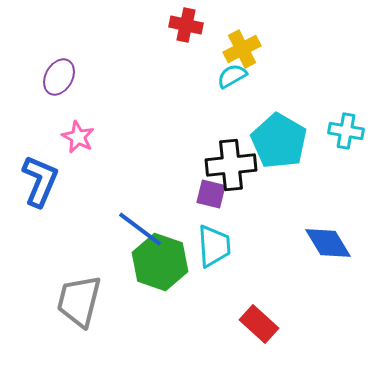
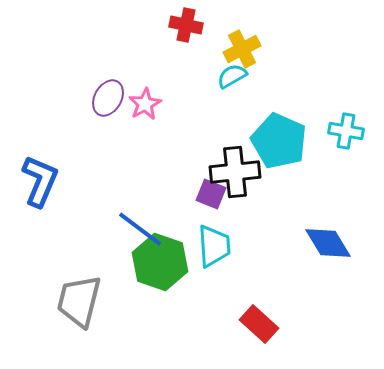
purple ellipse: moved 49 px right, 21 px down
pink star: moved 67 px right, 33 px up; rotated 16 degrees clockwise
cyan pentagon: rotated 6 degrees counterclockwise
black cross: moved 4 px right, 7 px down
purple square: rotated 8 degrees clockwise
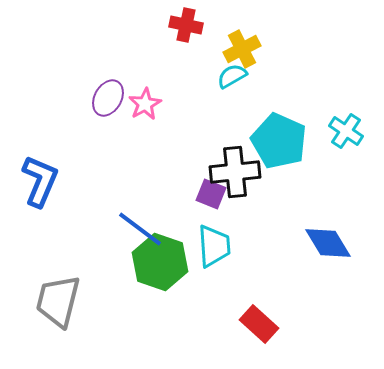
cyan cross: rotated 24 degrees clockwise
gray trapezoid: moved 21 px left
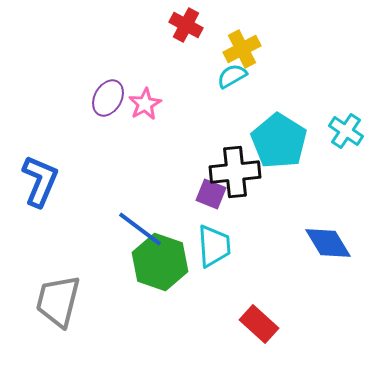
red cross: rotated 16 degrees clockwise
cyan pentagon: rotated 8 degrees clockwise
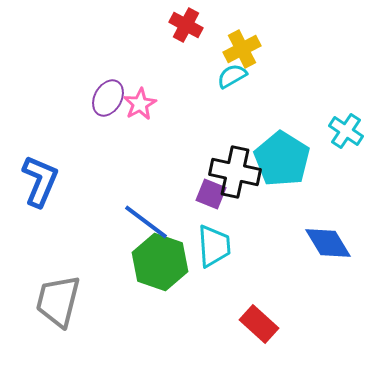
pink star: moved 5 px left
cyan pentagon: moved 3 px right, 18 px down
black cross: rotated 18 degrees clockwise
blue line: moved 6 px right, 7 px up
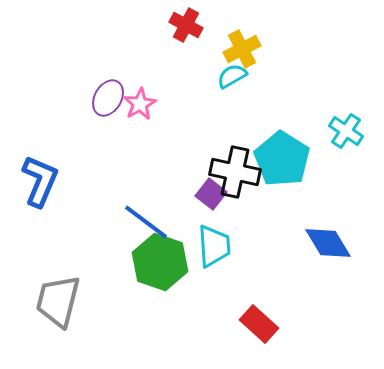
purple square: rotated 16 degrees clockwise
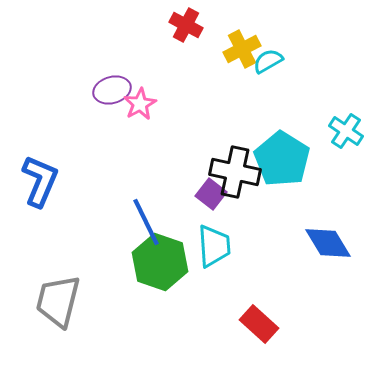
cyan semicircle: moved 36 px right, 15 px up
purple ellipse: moved 4 px right, 8 px up; rotated 45 degrees clockwise
blue line: rotated 27 degrees clockwise
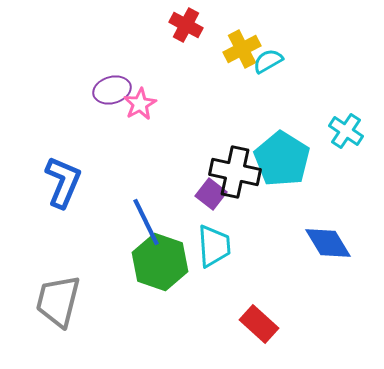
blue L-shape: moved 23 px right, 1 px down
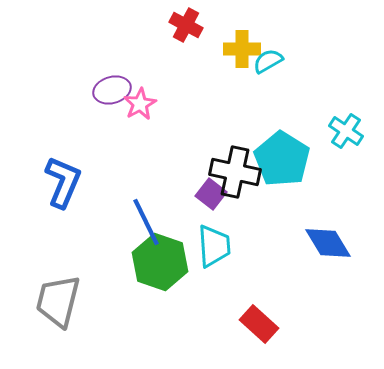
yellow cross: rotated 27 degrees clockwise
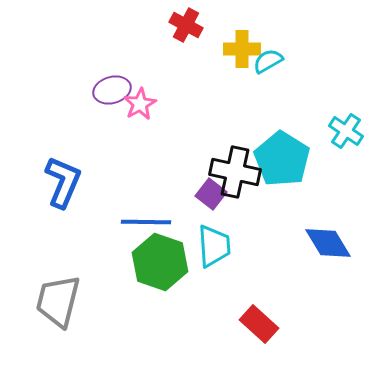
blue line: rotated 63 degrees counterclockwise
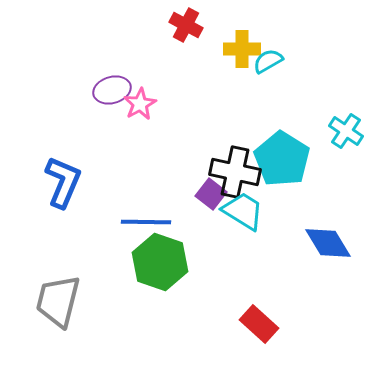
cyan trapezoid: moved 29 px right, 35 px up; rotated 54 degrees counterclockwise
